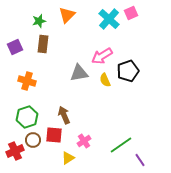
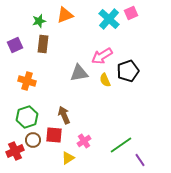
orange triangle: moved 2 px left; rotated 24 degrees clockwise
purple square: moved 2 px up
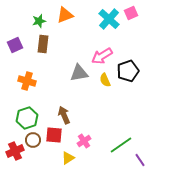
green hexagon: moved 1 px down
